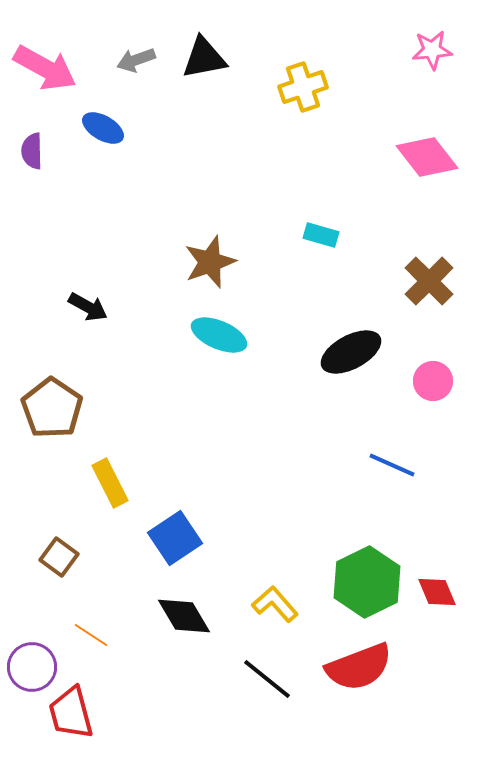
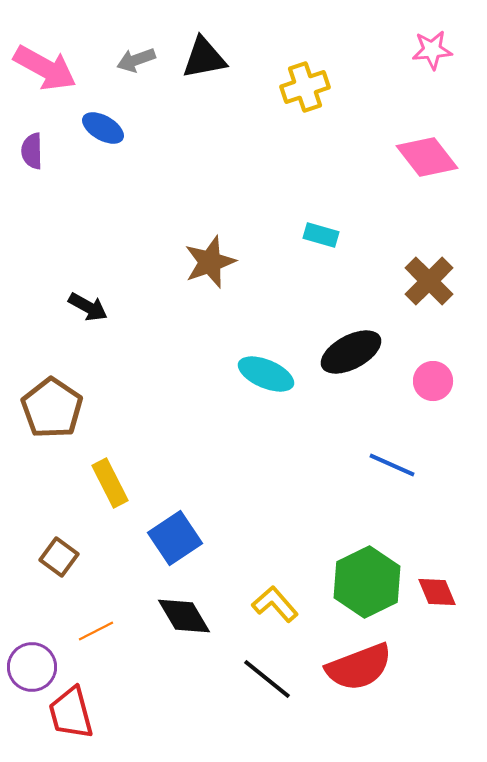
yellow cross: moved 2 px right
cyan ellipse: moved 47 px right, 39 px down
orange line: moved 5 px right, 4 px up; rotated 60 degrees counterclockwise
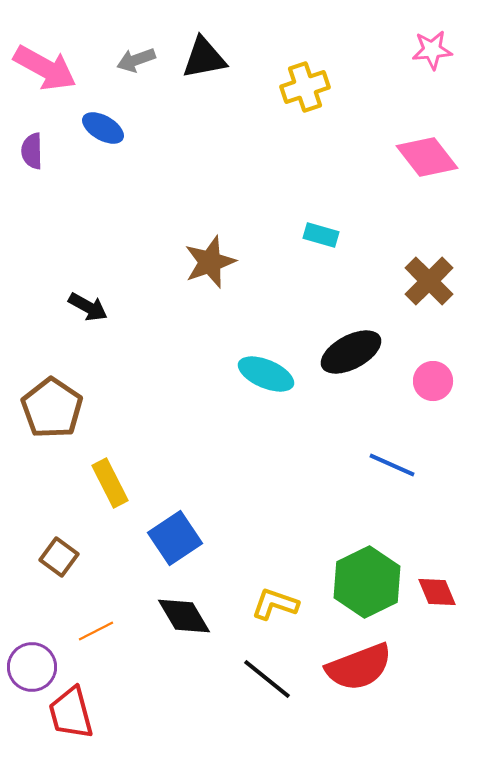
yellow L-shape: rotated 30 degrees counterclockwise
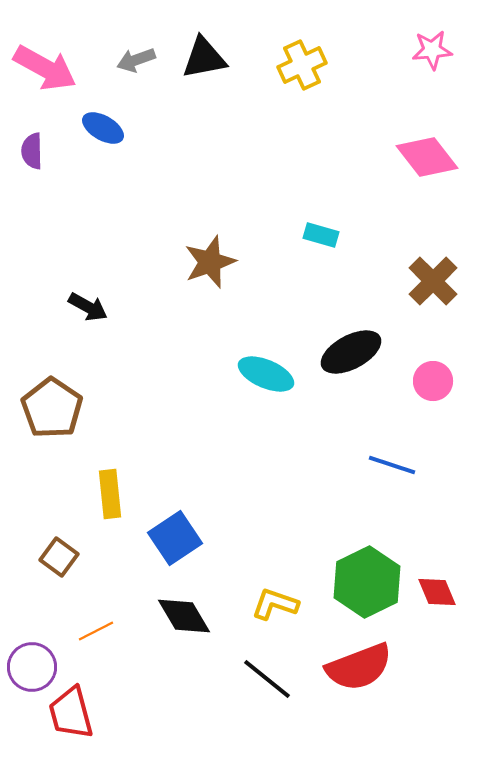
yellow cross: moved 3 px left, 22 px up; rotated 6 degrees counterclockwise
brown cross: moved 4 px right
blue line: rotated 6 degrees counterclockwise
yellow rectangle: moved 11 px down; rotated 21 degrees clockwise
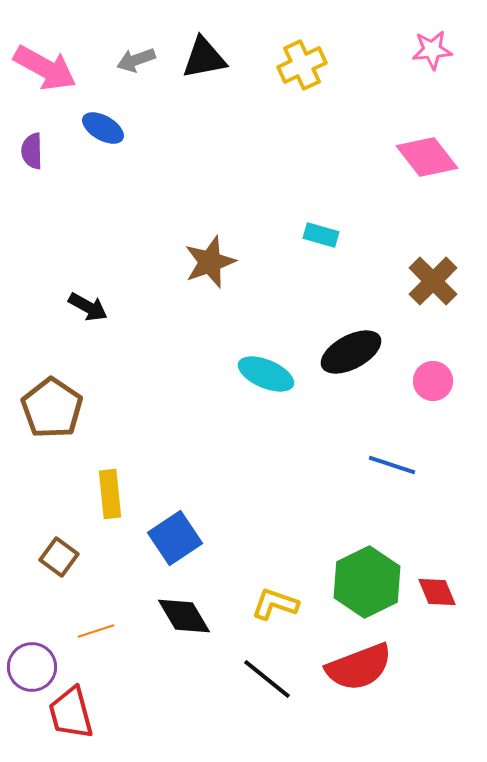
orange line: rotated 9 degrees clockwise
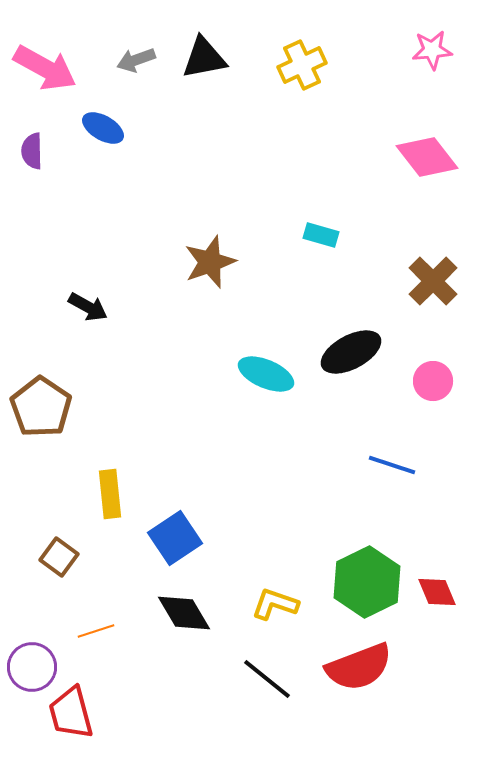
brown pentagon: moved 11 px left, 1 px up
black diamond: moved 3 px up
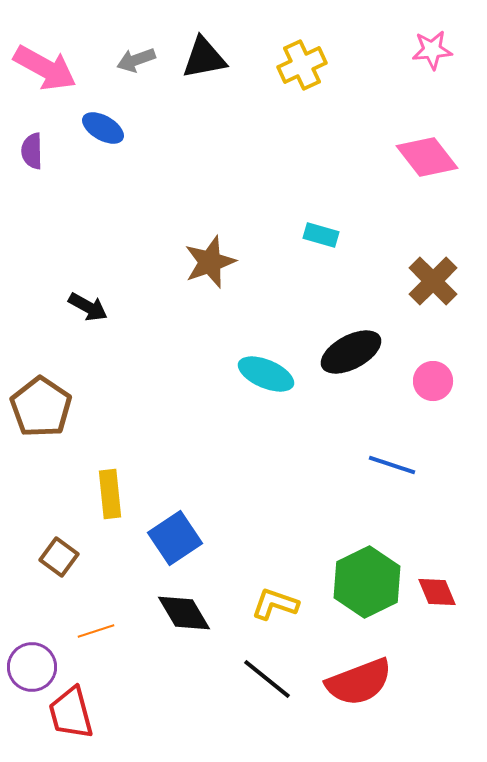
red semicircle: moved 15 px down
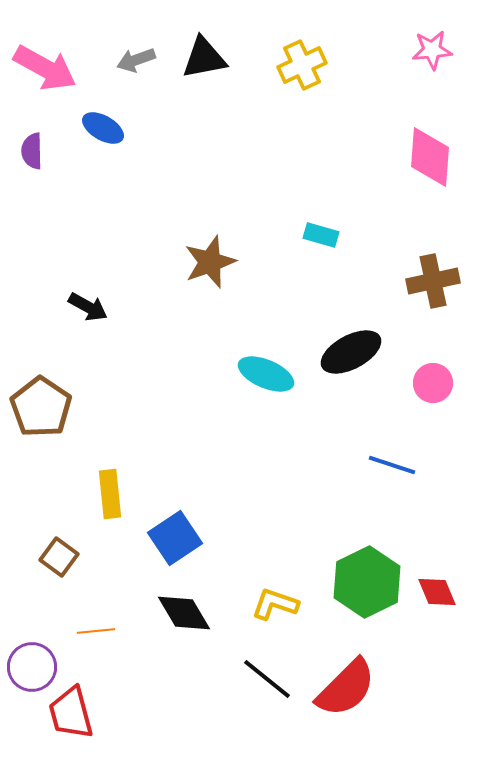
pink diamond: moved 3 px right; rotated 42 degrees clockwise
brown cross: rotated 33 degrees clockwise
pink circle: moved 2 px down
orange line: rotated 12 degrees clockwise
red semicircle: moved 13 px left, 6 px down; rotated 24 degrees counterclockwise
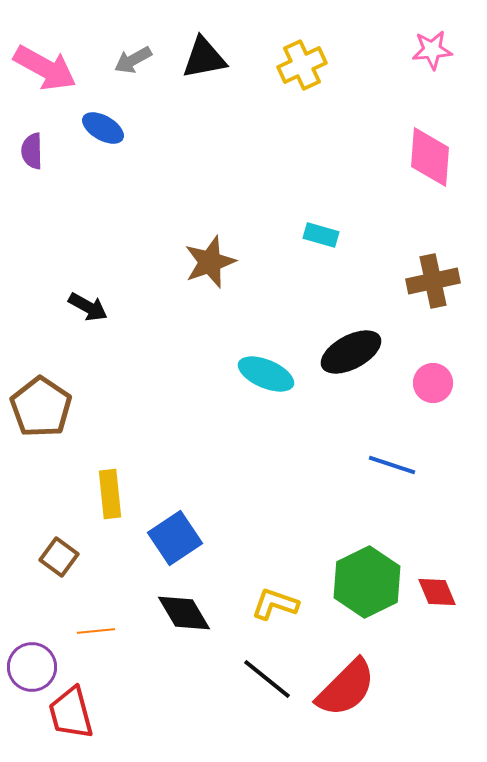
gray arrow: moved 3 px left; rotated 9 degrees counterclockwise
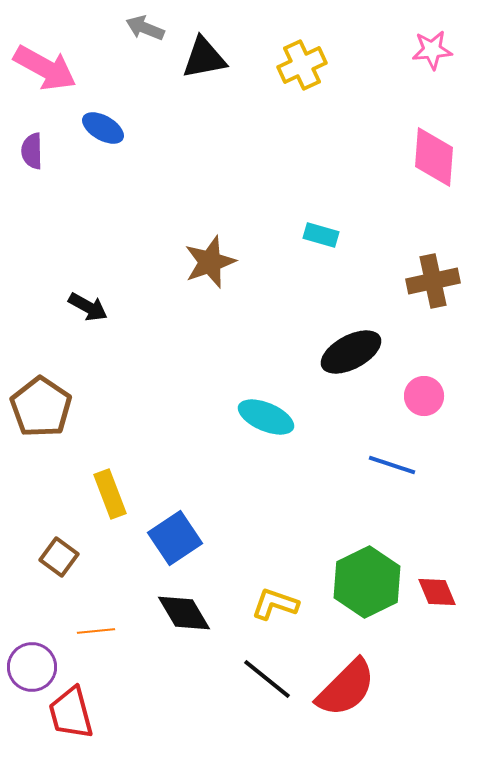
gray arrow: moved 12 px right, 32 px up; rotated 51 degrees clockwise
pink diamond: moved 4 px right
cyan ellipse: moved 43 px down
pink circle: moved 9 px left, 13 px down
yellow rectangle: rotated 15 degrees counterclockwise
